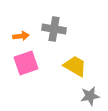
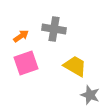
orange arrow: rotated 28 degrees counterclockwise
gray star: moved 1 px up; rotated 30 degrees clockwise
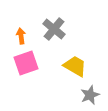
gray cross: rotated 30 degrees clockwise
orange arrow: rotated 63 degrees counterclockwise
gray star: rotated 30 degrees clockwise
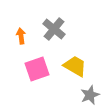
pink square: moved 11 px right, 6 px down
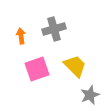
gray cross: rotated 35 degrees clockwise
yellow trapezoid: rotated 15 degrees clockwise
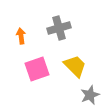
gray cross: moved 5 px right, 1 px up
